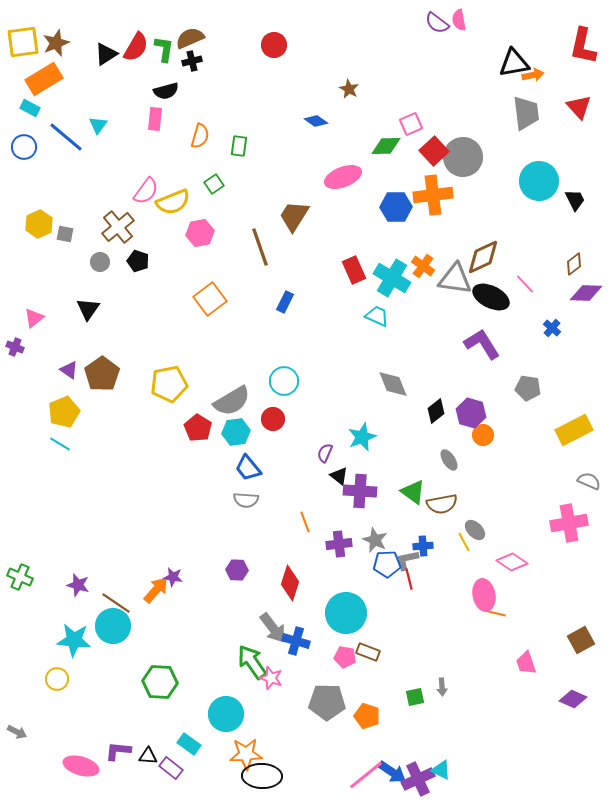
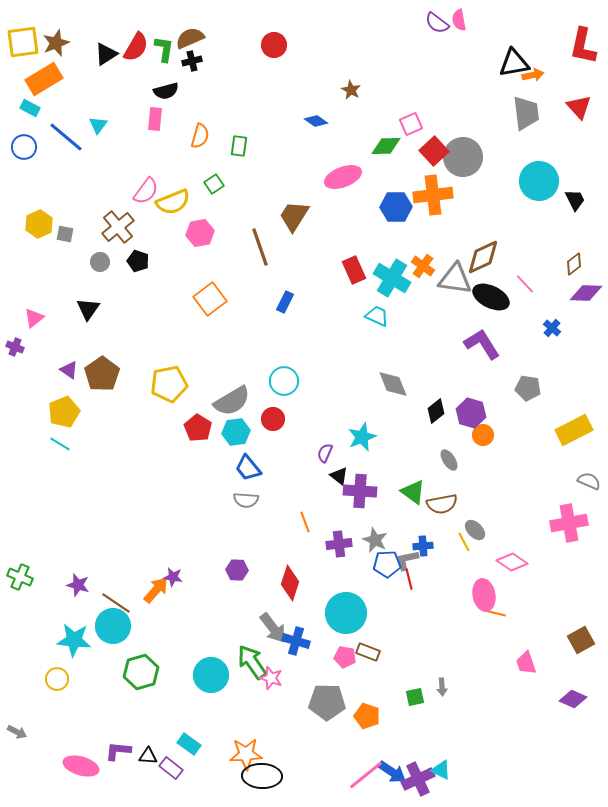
brown star at (349, 89): moved 2 px right, 1 px down
green hexagon at (160, 682): moved 19 px left, 10 px up; rotated 20 degrees counterclockwise
cyan circle at (226, 714): moved 15 px left, 39 px up
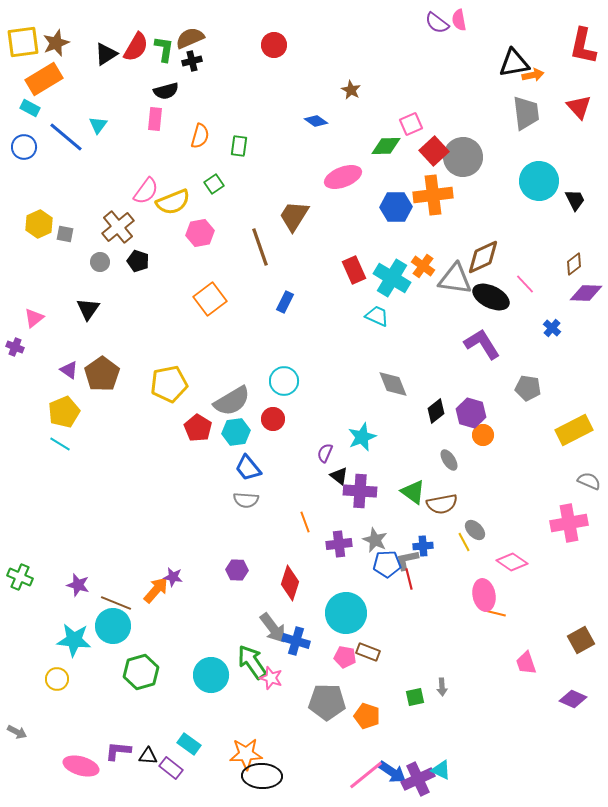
brown line at (116, 603): rotated 12 degrees counterclockwise
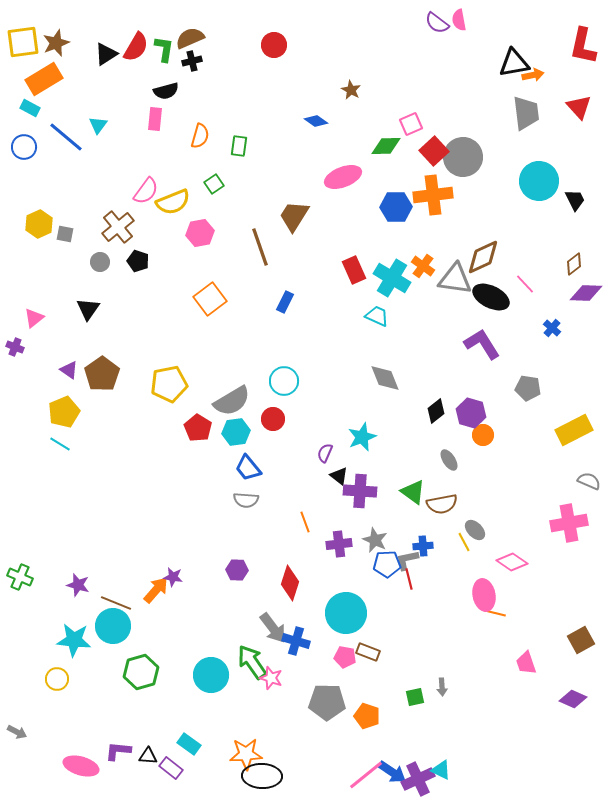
gray diamond at (393, 384): moved 8 px left, 6 px up
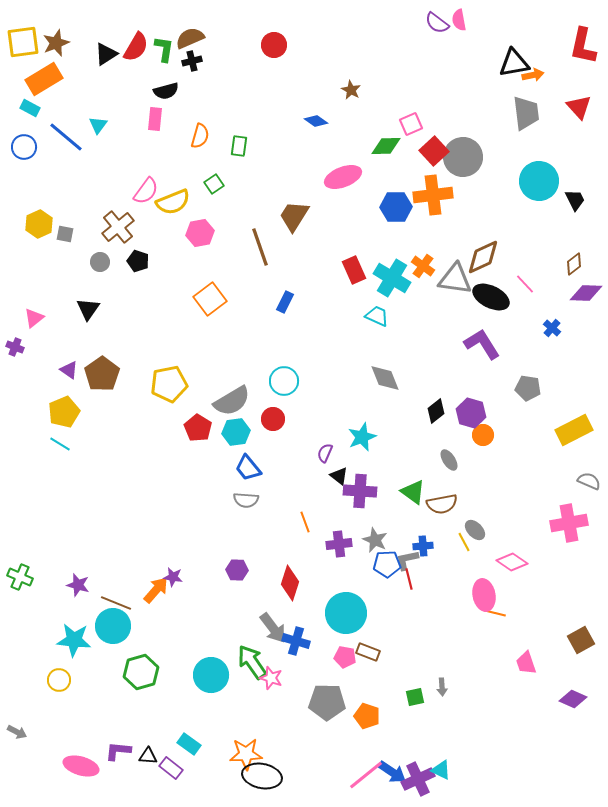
yellow circle at (57, 679): moved 2 px right, 1 px down
black ellipse at (262, 776): rotated 9 degrees clockwise
